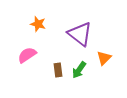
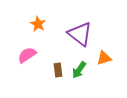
orange star: rotated 14 degrees clockwise
orange triangle: rotated 28 degrees clockwise
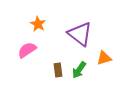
pink semicircle: moved 5 px up
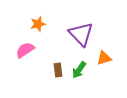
orange star: rotated 28 degrees clockwise
purple triangle: moved 1 px right; rotated 8 degrees clockwise
pink semicircle: moved 2 px left
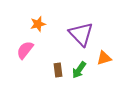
pink semicircle: rotated 18 degrees counterclockwise
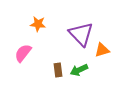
orange star: rotated 21 degrees clockwise
pink semicircle: moved 2 px left, 3 px down
orange triangle: moved 2 px left, 8 px up
green arrow: rotated 30 degrees clockwise
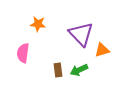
pink semicircle: rotated 30 degrees counterclockwise
